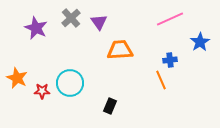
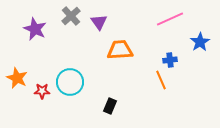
gray cross: moved 2 px up
purple star: moved 1 px left, 1 px down
cyan circle: moved 1 px up
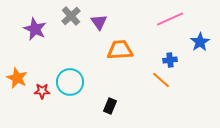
orange line: rotated 24 degrees counterclockwise
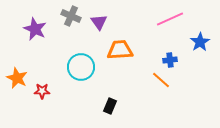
gray cross: rotated 24 degrees counterclockwise
cyan circle: moved 11 px right, 15 px up
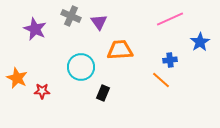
black rectangle: moved 7 px left, 13 px up
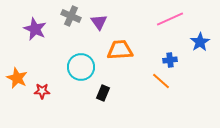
orange line: moved 1 px down
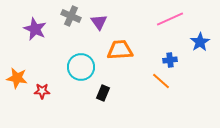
orange star: rotated 15 degrees counterclockwise
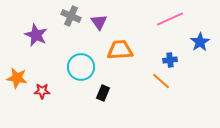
purple star: moved 1 px right, 6 px down
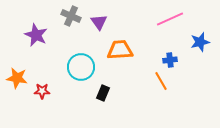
blue star: rotated 18 degrees clockwise
orange line: rotated 18 degrees clockwise
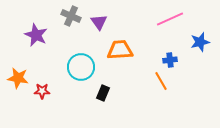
orange star: moved 1 px right
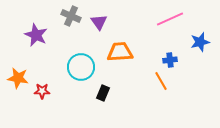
orange trapezoid: moved 2 px down
